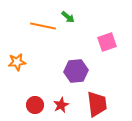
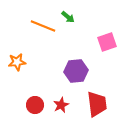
orange line: rotated 10 degrees clockwise
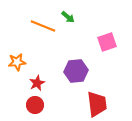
red star: moved 24 px left, 22 px up
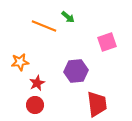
orange line: moved 1 px right
orange star: moved 3 px right
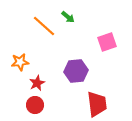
orange line: rotated 20 degrees clockwise
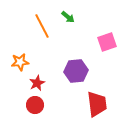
orange line: moved 2 px left; rotated 20 degrees clockwise
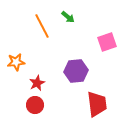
orange star: moved 4 px left
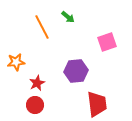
orange line: moved 1 px down
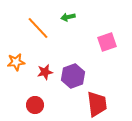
green arrow: rotated 128 degrees clockwise
orange line: moved 4 px left, 1 px down; rotated 15 degrees counterclockwise
purple hexagon: moved 3 px left, 5 px down; rotated 15 degrees counterclockwise
red star: moved 8 px right, 11 px up; rotated 14 degrees clockwise
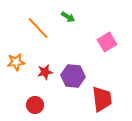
green arrow: rotated 136 degrees counterclockwise
pink square: rotated 12 degrees counterclockwise
purple hexagon: rotated 25 degrees clockwise
red trapezoid: moved 5 px right, 5 px up
